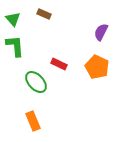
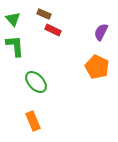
red rectangle: moved 6 px left, 34 px up
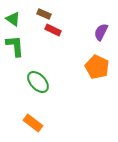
green triangle: rotated 14 degrees counterclockwise
green ellipse: moved 2 px right
orange rectangle: moved 2 px down; rotated 30 degrees counterclockwise
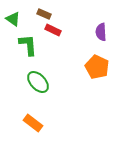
purple semicircle: rotated 30 degrees counterclockwise
green L-shape: moved 13 px right, 1 px up
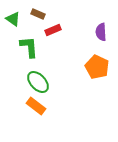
brown rectangle: moved 6 px left
red rectangle: rotated 49 degrees counterclockwise
green L-shape: moved 1 px right, 2 px down
orange rectangle: moved 3 px right, 17 px up
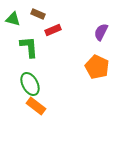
green triangle: rotated 21 degrees counterclockwise
purple semicircle: rotated 30 degrees clockwise
green ellipse: moved 8 px left, 2 px down; rotated 15 degrees clockwise
